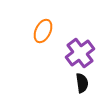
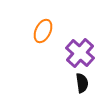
purple cross: rotated 12 degrees counterclockwise
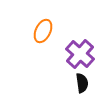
purple cross: moved 1 px down
